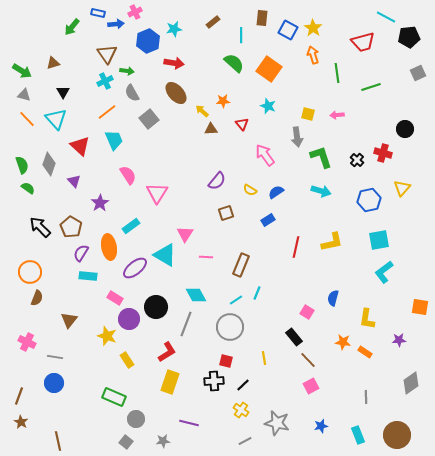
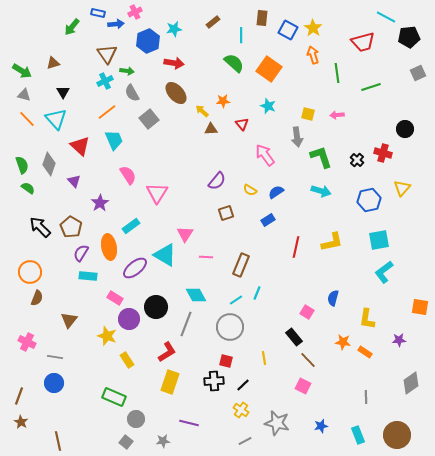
pink square at (311, 386): moved 8 px left; rotated 35 degrees counterclockwise
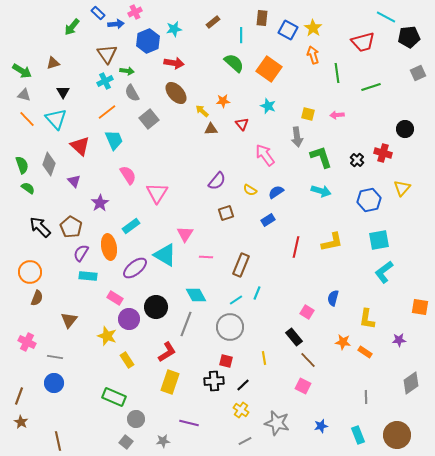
blue rectangle at (98, 13): rotated 32 degrees clockwise
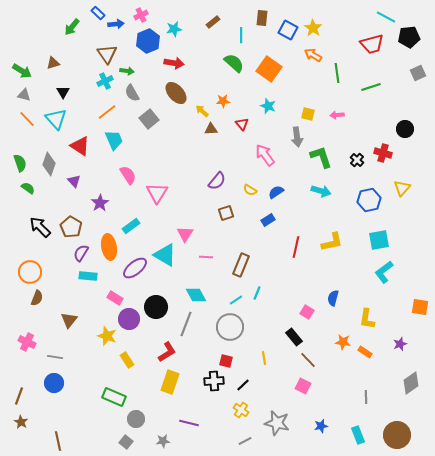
pink cross at (135, 12): moved 6 px right, 3 px down
red trapezoid at (363, 42): moved 9 px right, 2 px down
orange arrow at (313, 55): rotated 42 degrees counterclockwise
red triangle at (80, 146): rotated 10 degrees counterclockwise
green semicircle at (22, 165): moved 2 px left, 2 px up
purple star at (399, 340): moved 1 px right, 4 px down; rotated 16 degrees counterclockwise
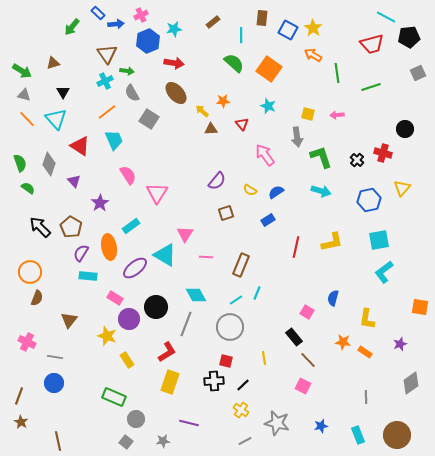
gray square at (149, 119): rotated 18 degrees counterclockwise
